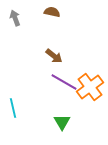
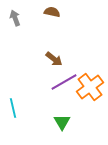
brown arrow: moved 3 px down
purple line: rotated 60 degrees counterclockwise
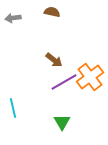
gray arrow: moved 2 px left; rotated 77 degrees counterclockwise
brown arrow: moved 1 px down
orange cross: moved 10 px up
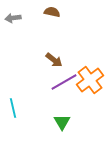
orange cross: moved 3 px down
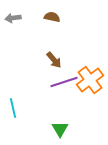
brown semicircle: moved 5 px down
brown arrow: rotated 12 degrees clockwise
purple line: rotated 12 degrees clockwise
green triangle: moved 2 px left, 7 px down
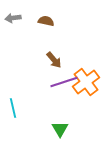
brown semicircle: moved 6 px left, 4 px down
orange cross: moved 4 px left, 2 px down
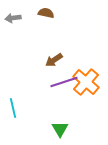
brown semicircle: moved 8 px up
brown arrow: rotated 96 degrees clockwise
orange cross: rotated 12 degrees counterclockwise
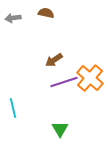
orange cross: moved 4 px right, 4 px up
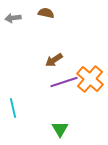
orange cross: moved 1 px down
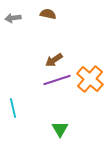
brown semicircle: moved 2 px right, 1 px down
purple line: moved 7 px left, 2 px up
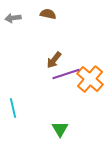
brown arrow: rotated 18 degrees counterclockwise
purple line: moved 9 px right, 6 px up
